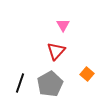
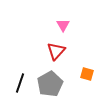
orange square: rotated 24 degrees counterclockwise
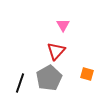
gray pentagon: moved 1 px left, 6 px up
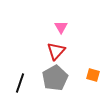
pink triangle: moved 2 px left, 2 px down
orange square: moved 6 px right, 1 px down
gray pentagon: moved 6 px right
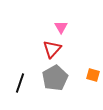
red triangle: moved 4 px left, 2 px up
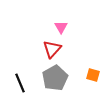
black line: rotated 42 degrees counterclockwise
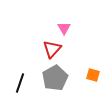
pink triangle: moved 3 px right, 1 px down
black line: rotated 42 degrees clockwise
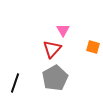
pink triangle: moved 1 px left, 2 px down
orange square: moved 28 px up
black line: moved 5 px left
